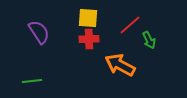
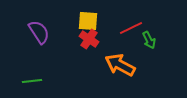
yellow square: moved 3 px down
red line: moved 1 px right, 3 px down; rotated 15 degrees clockwise
red cross: rotated 36 degrees clockwise
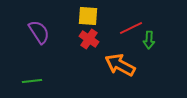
yellow square: moved 5 px up
green arrow: rotated 30 degrees clockwise
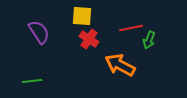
yellow square: moved 6 px left
red line: rotated 15 degrees clockwise
green arrow: rotated 18 degrees clockwise
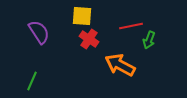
red line: moved 2 px up
green line: rotated 60 degrees counterclockwise
